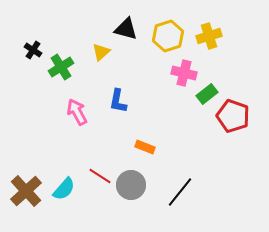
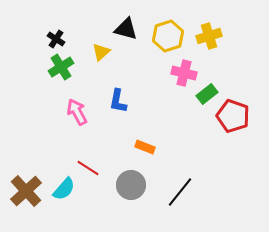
black cross: moved 23 px right, 11 px up
red line: moved 12 px left, 8 px up
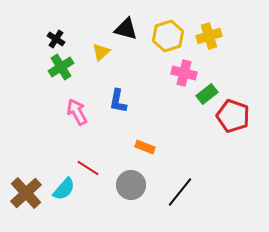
brown cross: moved 2 px down
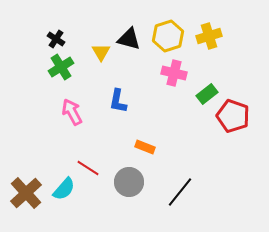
black triangle: moved 3 px right, 10 px down
yellow triangle: rotated 18 degrees counterclockwise
pink cross: moved 10 px left
pink arrow: moved 5 px left
gray circle: moved 2 px left, 3 px up
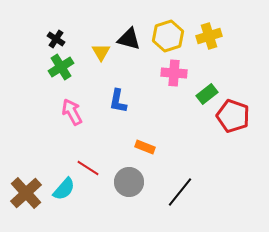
pink cross: rotated 10 degrees counterclockwise
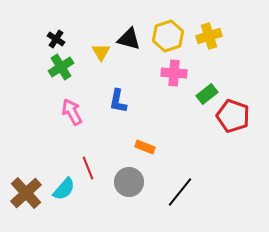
red line: rotated 35 degrees clockwise
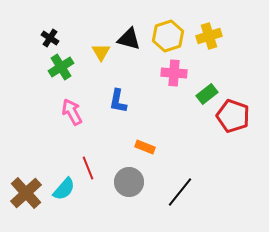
black cross: moved 6 px left, 1 px up
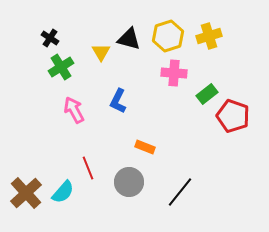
blue L-shape: rotated 15 degrees clockwise
pink arrow: moved 2 px right, 2 px up
cyan semicircle: moved 1 px left, 3 px down
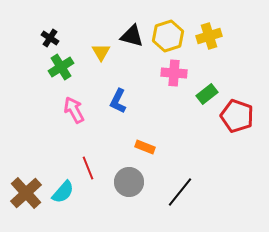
black triangle: moved 3 px right, 3 px up
red pentagon: moved 4 px right
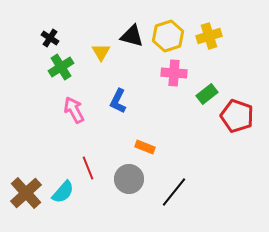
gray circle: moved 3 px up
black line: moved 6 px left
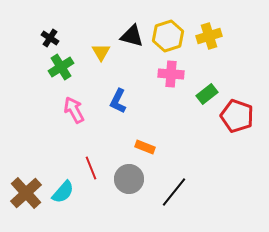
pink cross: moved 3 px left, 1 px down
red line: moved 3 px right
